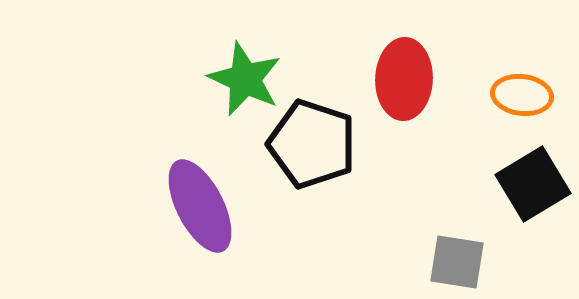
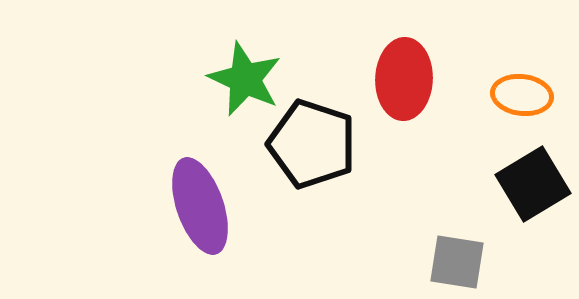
purple ellipse: rotated 8 degrees clockwise
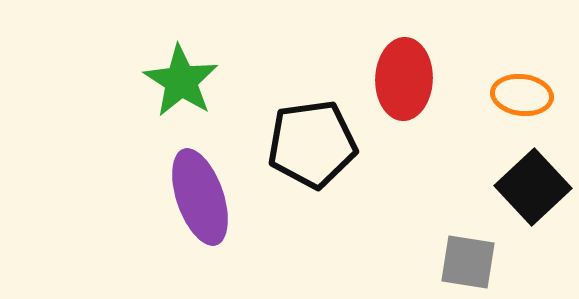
green star: moved 64 px left, 2 px down; rotated 8 degrees clockwise
black pentagon: rotated 26 degrees counterclockwise
black square: moved 3 px down; rotated 12 degrees counterclockwise
purple ellipse: moved 9 px up
gray square: moved 11 px right
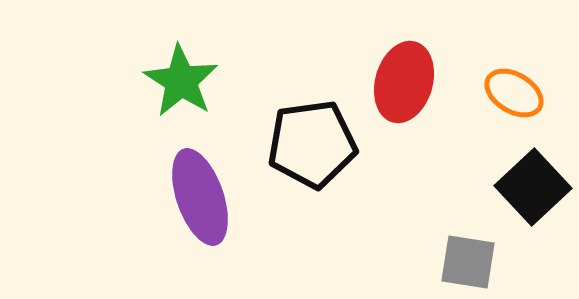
red ellipse: moved 3 px down; rotated 14 degrees clockwise
orange ellipse: moved 8 px left, 2 px up; rotated 24 degrees clockwise
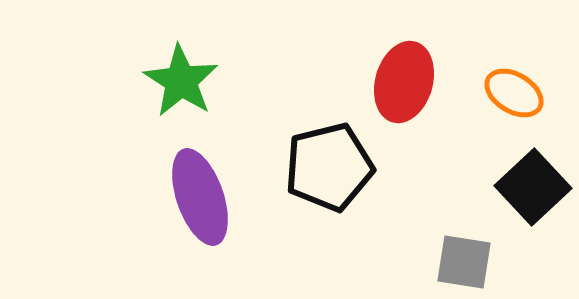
black pentagon: moved 17 px right, 23 px down; rotated 6 degrees counterclockwise
gray square: moved 4 px left
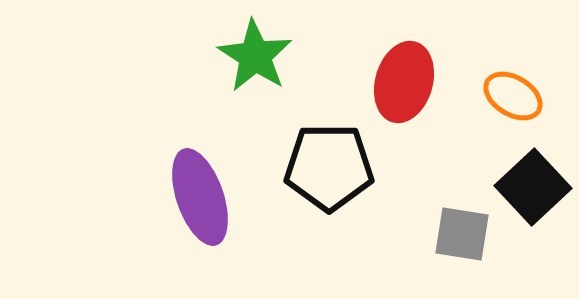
green star: moved 74 px right, 25 px up
orange ellipse: moved 1 px left, 3 px down
black pentagon: rotated 14 degrees clockwise
gray square: moved 2 px left, 28 px up
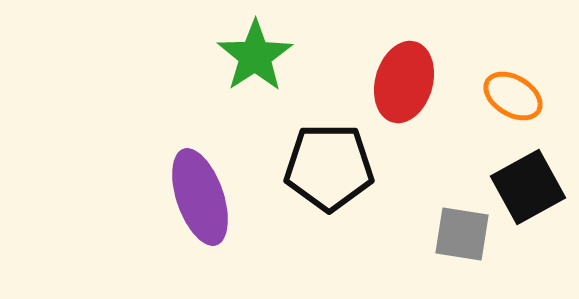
green star: rotated 6 degrees clockwise
black square: moved 5 px left; rotated 14 degrees clockwise
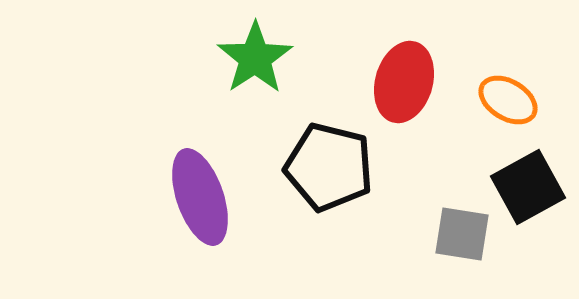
green star: moved 2 px down
orange ellipse: moved 5 px left, 4 px down
black pentagon: rotated 14 degrees clockwise
